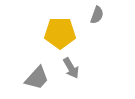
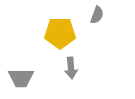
gray arrow: rotated 25 degrees clockwise
gray trapezoid: moved 16 px left; rotated 48 degrees clockwise
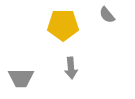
gray semicircle: moved 10 px right; rotated 120 degrees clockwise
yellow pentagon: moved 3 px right, 8 px up
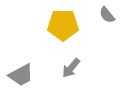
gray arrow: rotated 45 degrees clockwise
gray trapezoid: moved 3 px up; rotated 28 degrees counterclockwise
